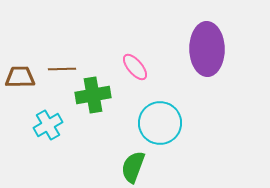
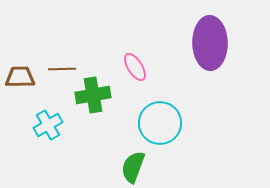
purple ellipse: moved 3 px right, 6 px up
pink ellipse: rotated 8 degrees clockwise
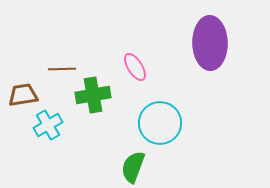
brown trapezoid: moved 3 px right, 18 px down; rotated 8 degrees counterclockwise
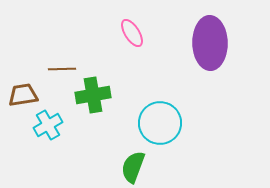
pink ellipse: moved 3 px left, 34 px up
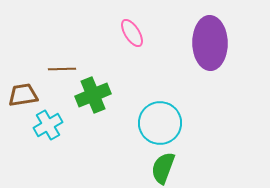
green cross: rotated 12 degrees counterclockwise
green semicircle: moved 30 px right, 1 px down
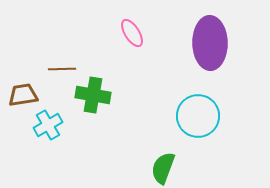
green cross: rotated 32 degrees clockwise
cyan circle: moved 38 px right, 7 px up
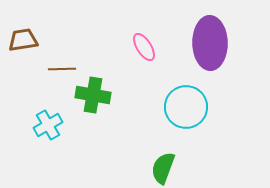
pink ellipse: moved 12 px right, 14 px down
brown trapezoid: moved 55 px up
cyan circle: moved 12 px left, 9 px up
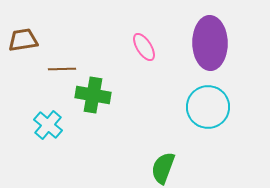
cyan circle: moved 22 px right
cyan cross: rotated 20 degrees counterclockwise
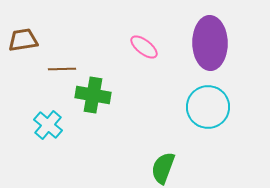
pink ellipse: rotated 20 degrees counterclockwise
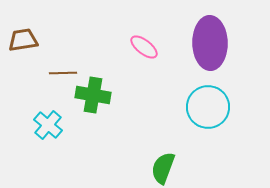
brown line: moved 1 px right, 4 px down
